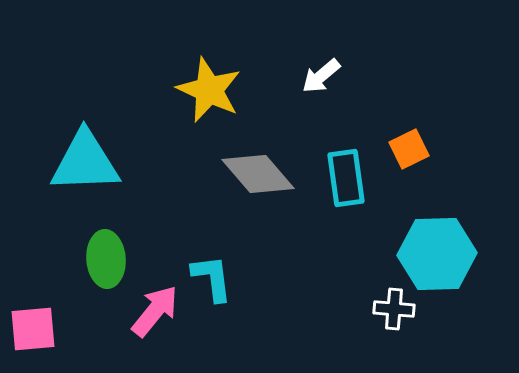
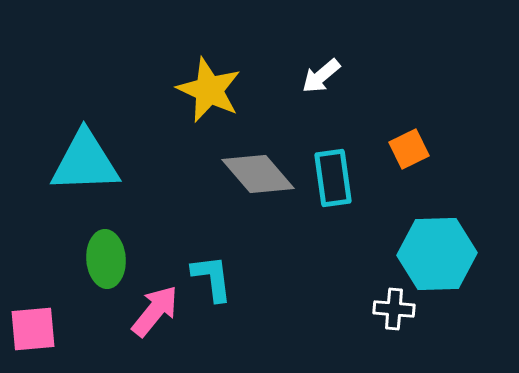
cyan rectangle: moved 13 px left
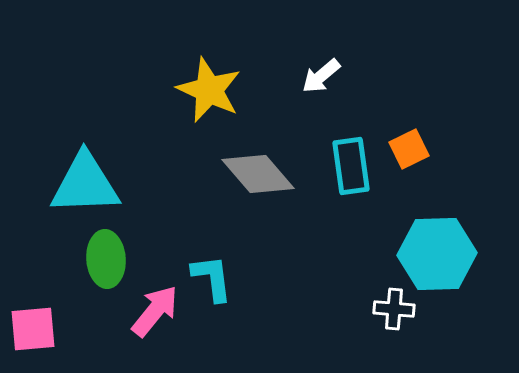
cyan triangle: moved 22 px down
cyan rectangle: moved 18 px right, 12 px up
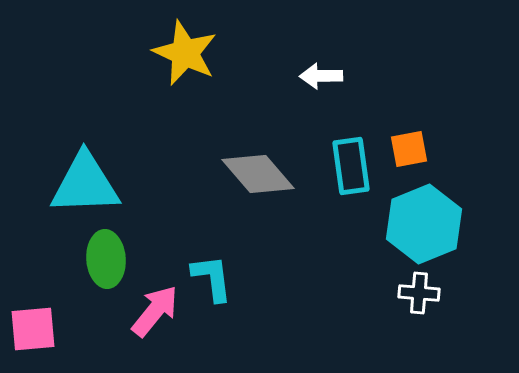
white arrow: rotated 39 degrees clockwise
yellow star: moved 24 px left, 37 px up
orange square: rotated 15 degrees clockwise
cyan hexagon: moved 13 px left, 30 px up; rotated 20 degrees counterclockwise
white cross: moved 25 px right, 16 px up
